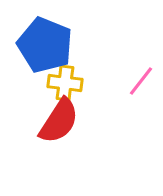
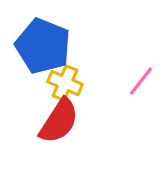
blue pentagon: moved 2 px left, 1 px down
yellow cross: rotated 16 degrees clockwise
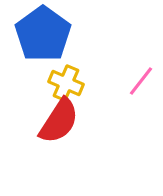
blue pentagon: moved 12 px up; rotated 14 degrees clockwise
yellow cross: moved 1 px right
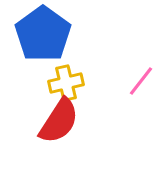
yellow cross: rotated 36 degrees counterclockwise
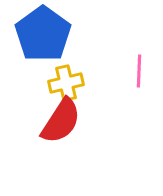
pink line: moved 2 px left, 10 px up; rotated 36 degrees counterclockwise
red semicircle: moved 2 px right
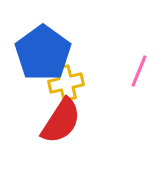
blue pentagon: moved 19 px down
pink line: rotated 20 degrees clockwise
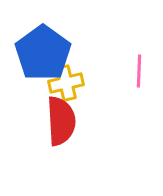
pink line: rotated 20 degrees counterclockwise
red semicircle: rotated 36 degrees counterclockwise
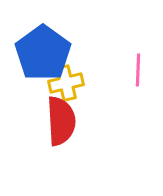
pink line: moved 1 px left, 1 px up
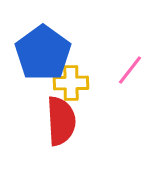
pink line: moved 8 px left; rotated 36 degrees clockwise
yellow cross: moved 5 px right; rotated 12 degrees clockwise
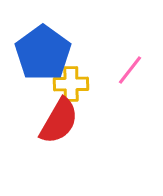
yellow cross: moved 1 px down
red semicircle: moved 2 px left; rotated 33 degrees clockwise
